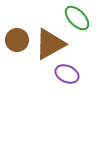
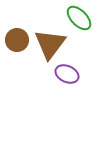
green ellipse: moved 2 px right
brown triangle: rotated 24 degrees counterclockwise
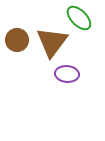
brown triangle: moved 2 px right, 2 px up
purple ellipse: rotated 20 degrees counterclockwise
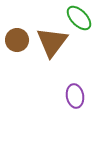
purple ellipse: moved 8 px right, 22 px down; rotated 75 degrees clockwise
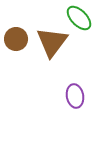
brown circle: moved 1 px left, 1 px up
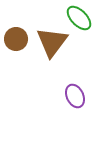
purple ellipse: rotated 15 degrees counterclockwise
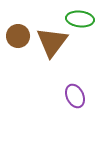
green ellipse: moved 1 px right, 1 px down; rotated 40 degrees counterclockwise
brown circle: moved 2 px right, 3 px up
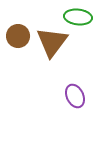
green ellipse: moved 2 px left, 2 px up
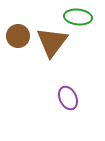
purple ellipse: moved 7 px left, 2 px down
